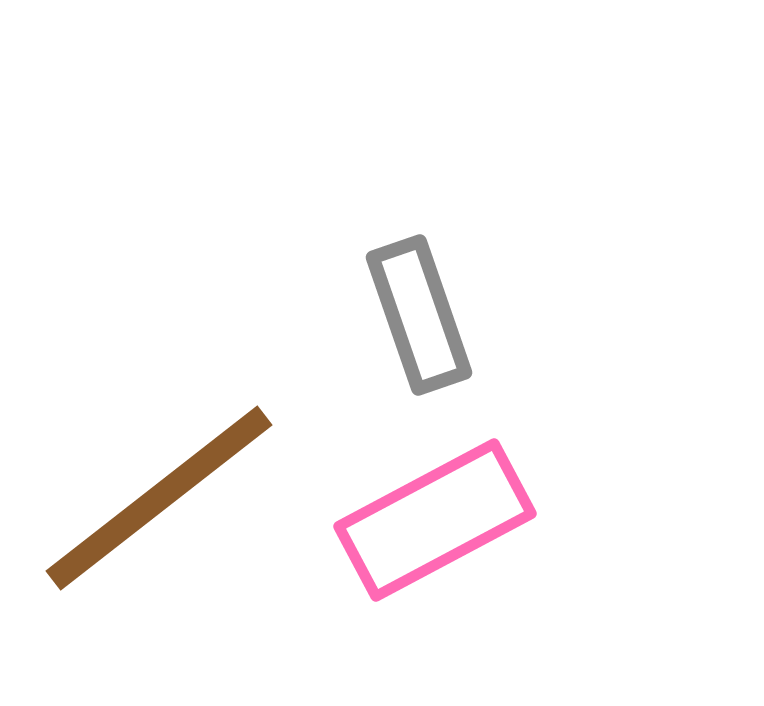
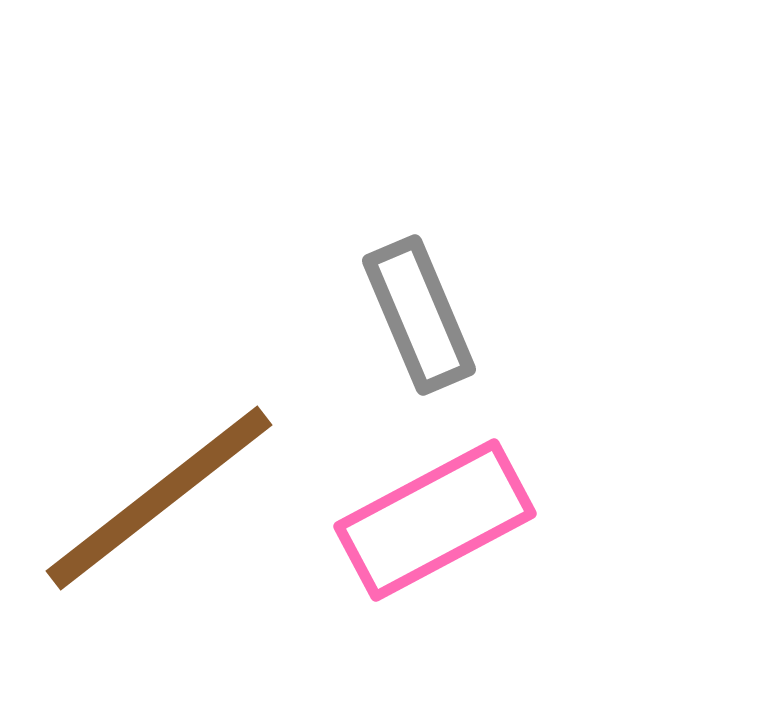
gray rectangle: rotated 4 degrees counterclockwise
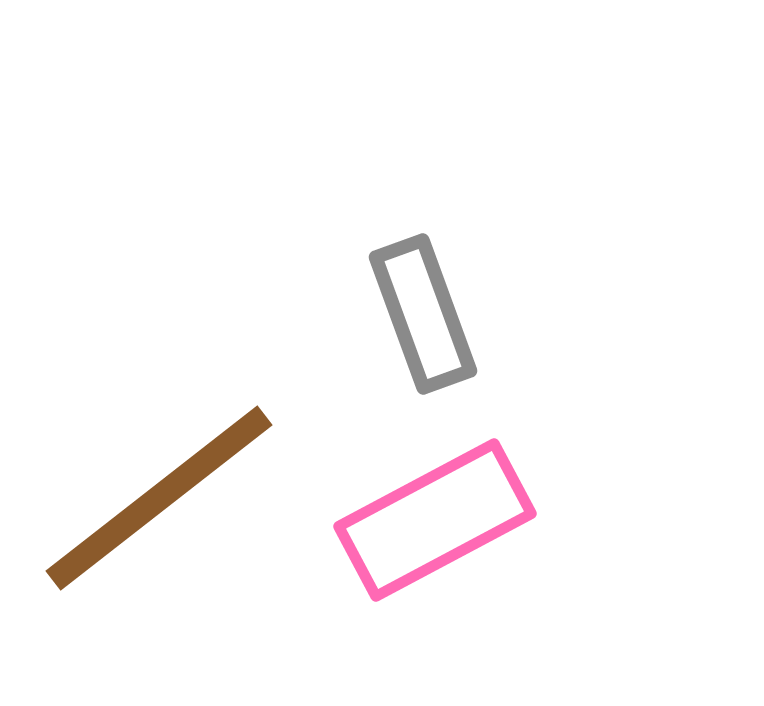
gray rectangle: moved 4 px right, 1 px up; rotated 3 degrees clockwise
